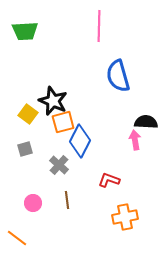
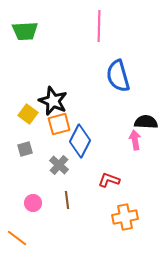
orange square: moved 4 px left, 2 px down
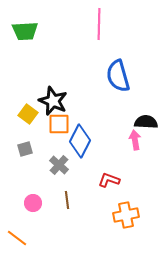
pink line: moved 2 px up
orange square: rotated 15 degrees clockwise
orange cross: moved 1 px right, 2 px up
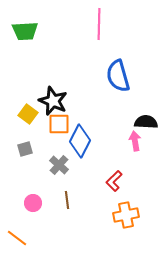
pink arrow: moved 1 px down
red L-shape: moved 5 px right, 1 px down; rotated 65 degrees counterclockwise
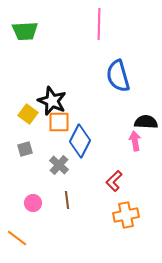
black star: moved 1 px left
orange square: moved 2 px up
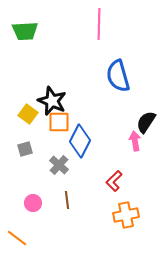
black semicircle: rotated 60 degrees counterclockwise
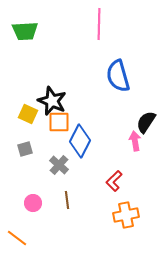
yellow square: rotated 12 degrees counterclockwise
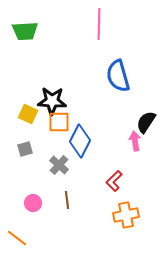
black star: rotated 20 degrees counterclockwise
